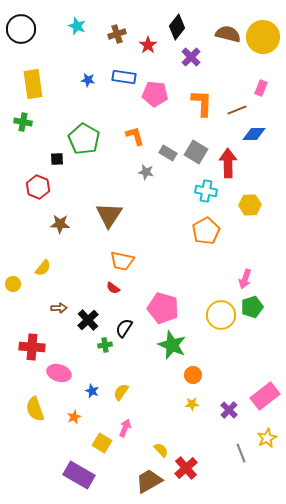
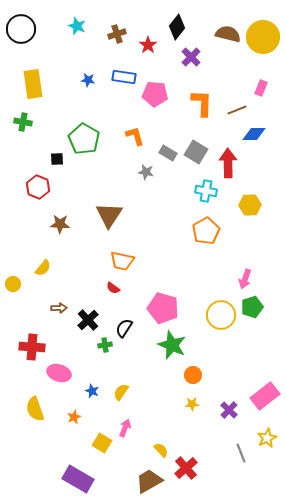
purple rectangle at (79, 475): moved 1 px left, 4 px down
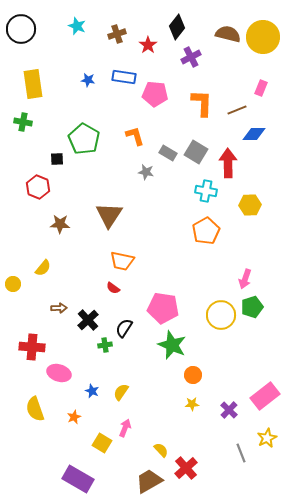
purple cross at (191, 57): rotated 18 degrees clockwise
pink pentagon at (163, 308): rotated 8 degrees counterclockwise
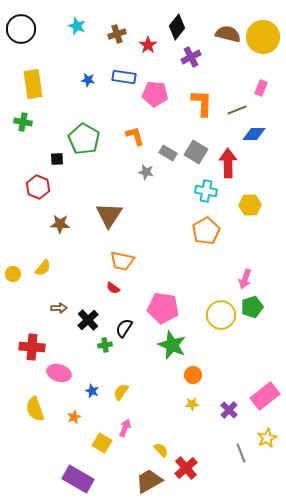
yellow circle at (13, 284): moved 10 px up
